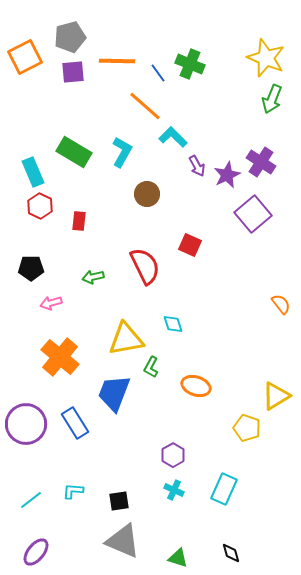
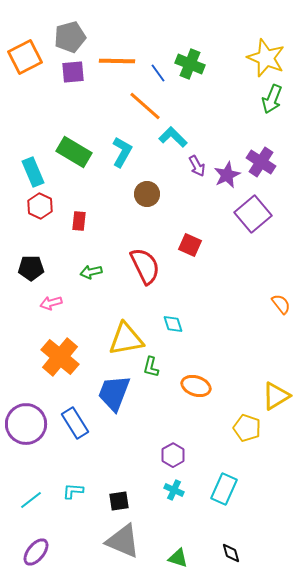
green arrow at (93, 277): moved 2 px left, 5 px up
green L-shape at (151, 367): rotated 15 degrees counterclockwise
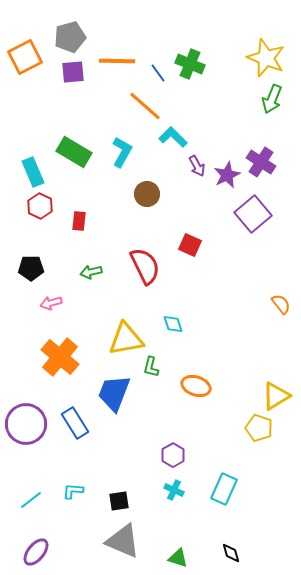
yellow pentagon at (247, 428): moved 12 px right
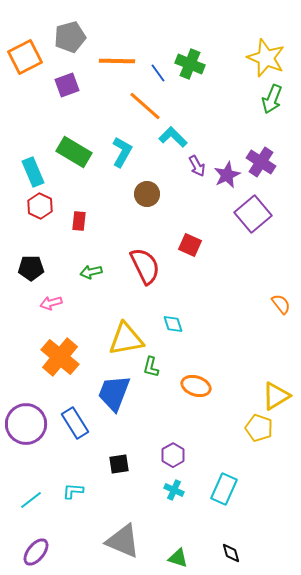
purple square at (73, 72): moved 6 px left, 13 px down; rotated 15 degrees counterclockwise
black square at (119, 501): moved 37 px up
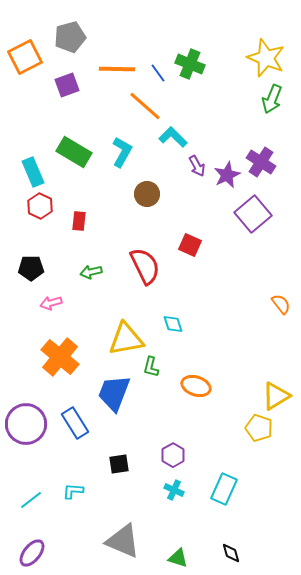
orange line at (117, 61): moved 8 px down
purple ellipse at (36, 552): moved 4 px left, 1 px down
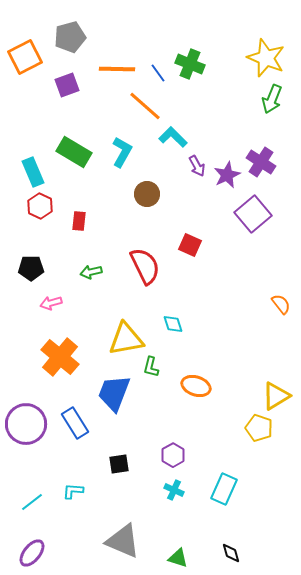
cyan line at (31, 500): moved 1 px right, 2 px down
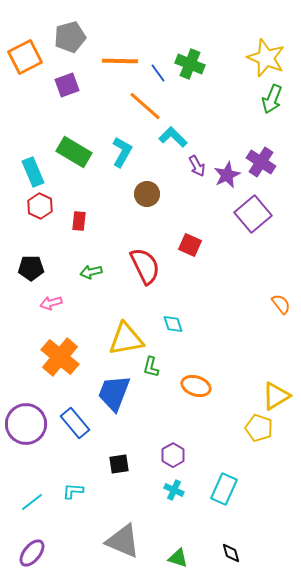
orange line at (117, 69): moved 3 px right, 8 px up
blue rectangle at (75, 423): rotated 8 degrees counterclockwise
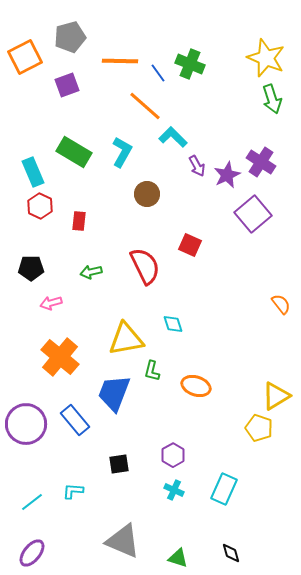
green arrow at (272, 99): rotated 40 degrees counterclockwise
green L-shape at (151, 367): moved 1 px right, 4 px down
blue rectangle at (75, 423): moved 3 px up
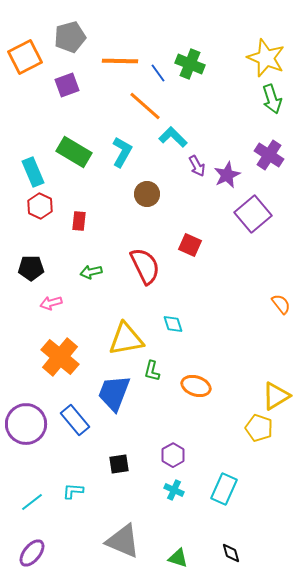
purple cross at (261, 162): moved 8 px right, 7 px up
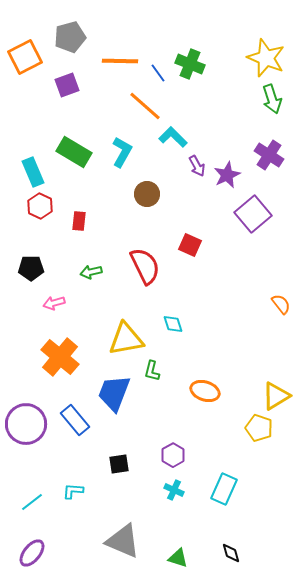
pink arrow at (51, 303): moved 3 px right
orange ellipse at (196, 386): moved 9 px right, 5 px down
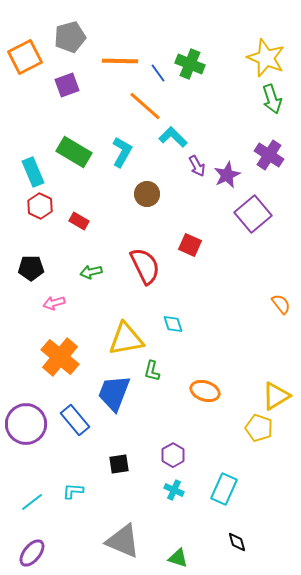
red rectangle at (79, 221): rotated 66 degrees counterclockwise
black diamond at (231, 553): moved 6 px right, 11 px up
